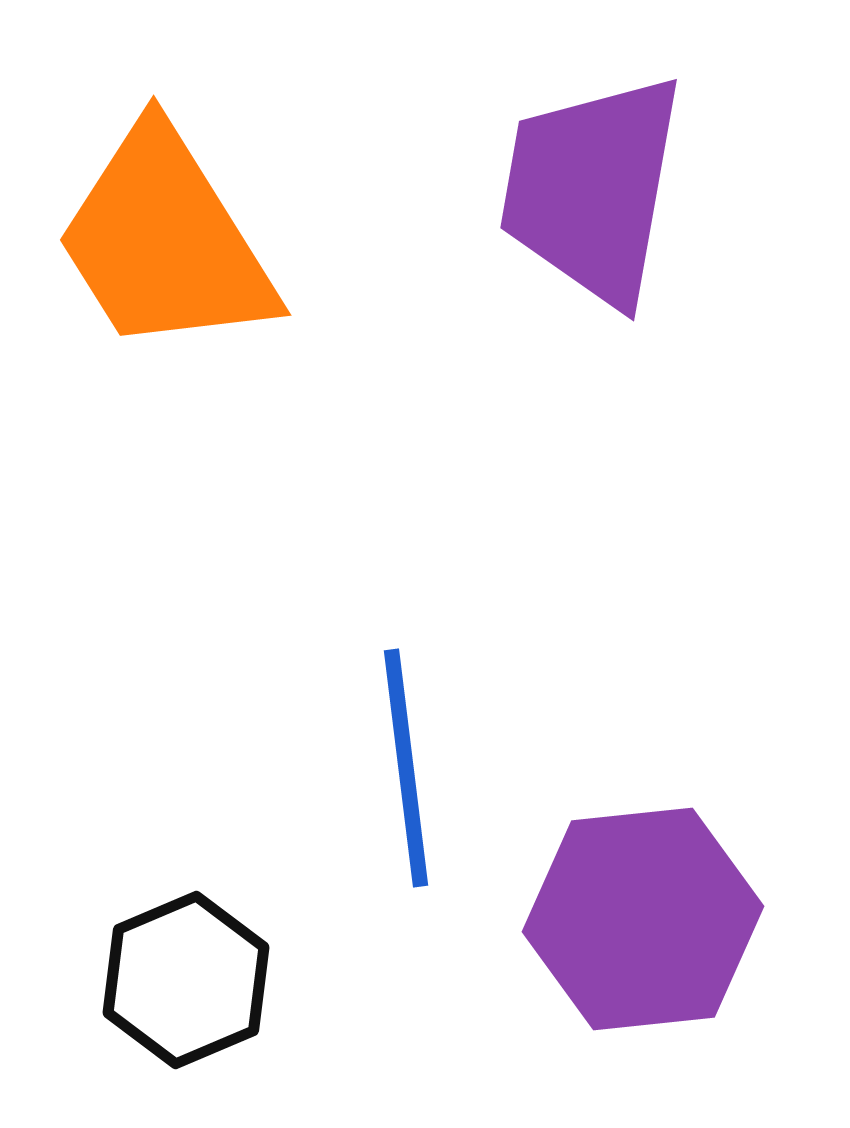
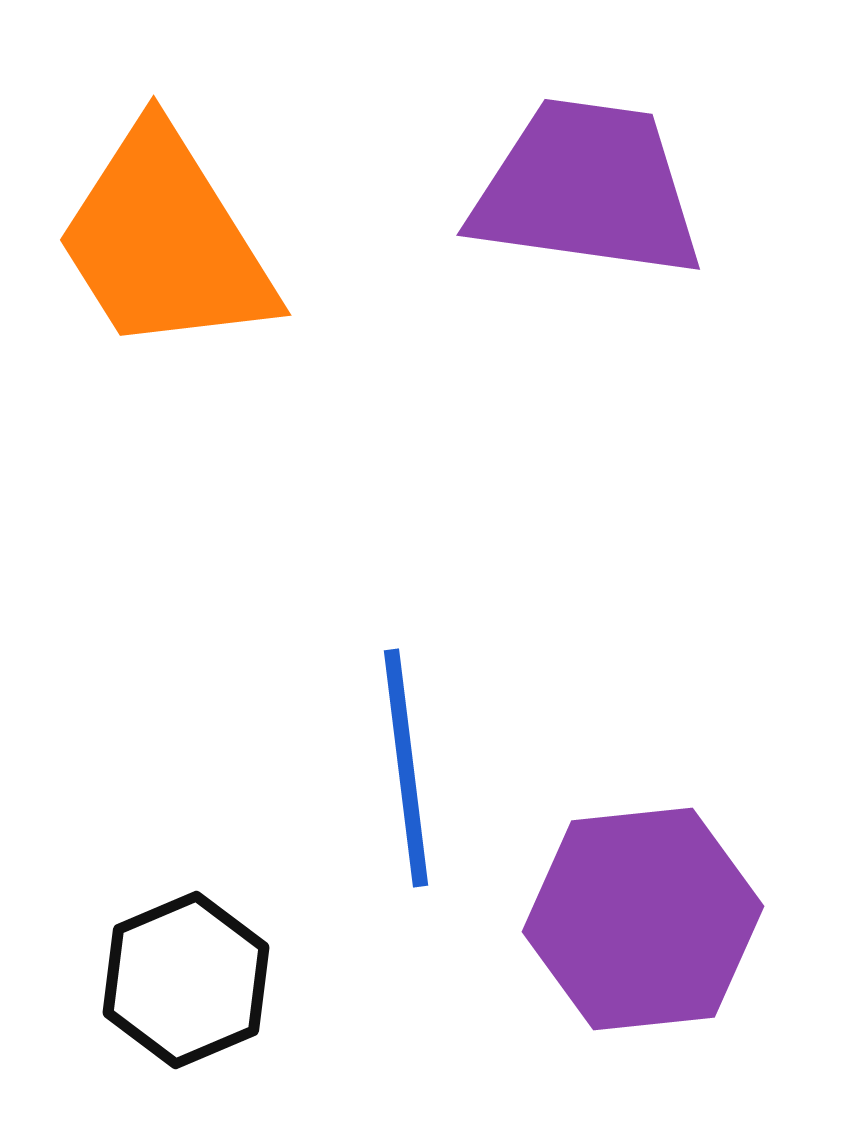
purple trapezoid: moved 5 px left; rotated 88 degrees clockwise
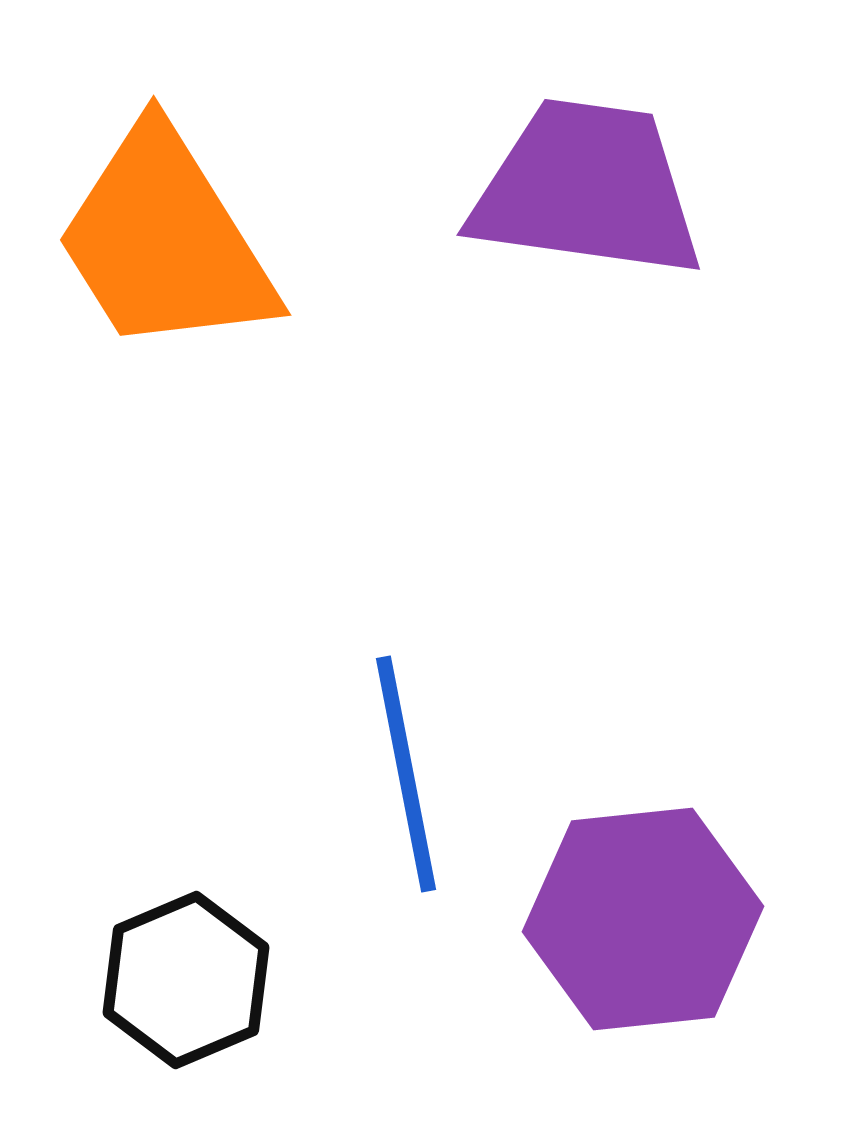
blue line: moved 6 px down; rotated 4 degrees counterclockwise
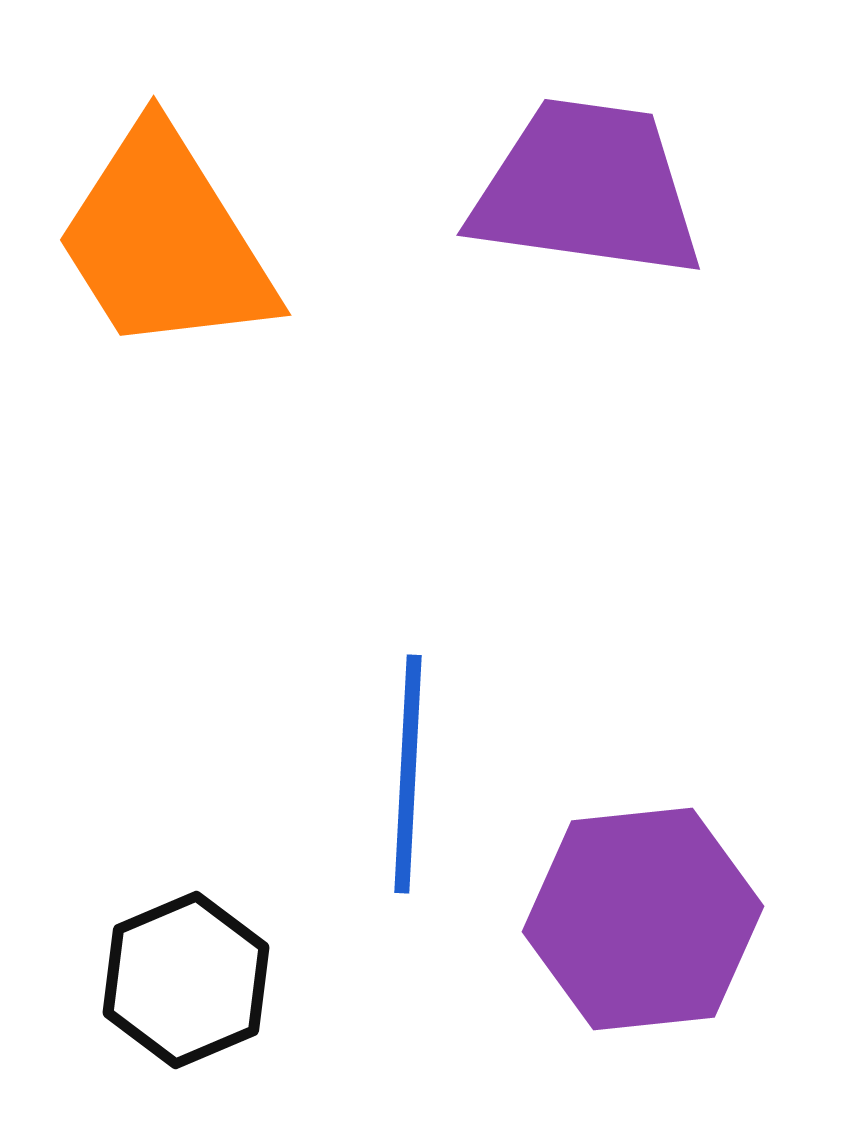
blue line: moved 2 px right; rotated 14 degrees clockwise
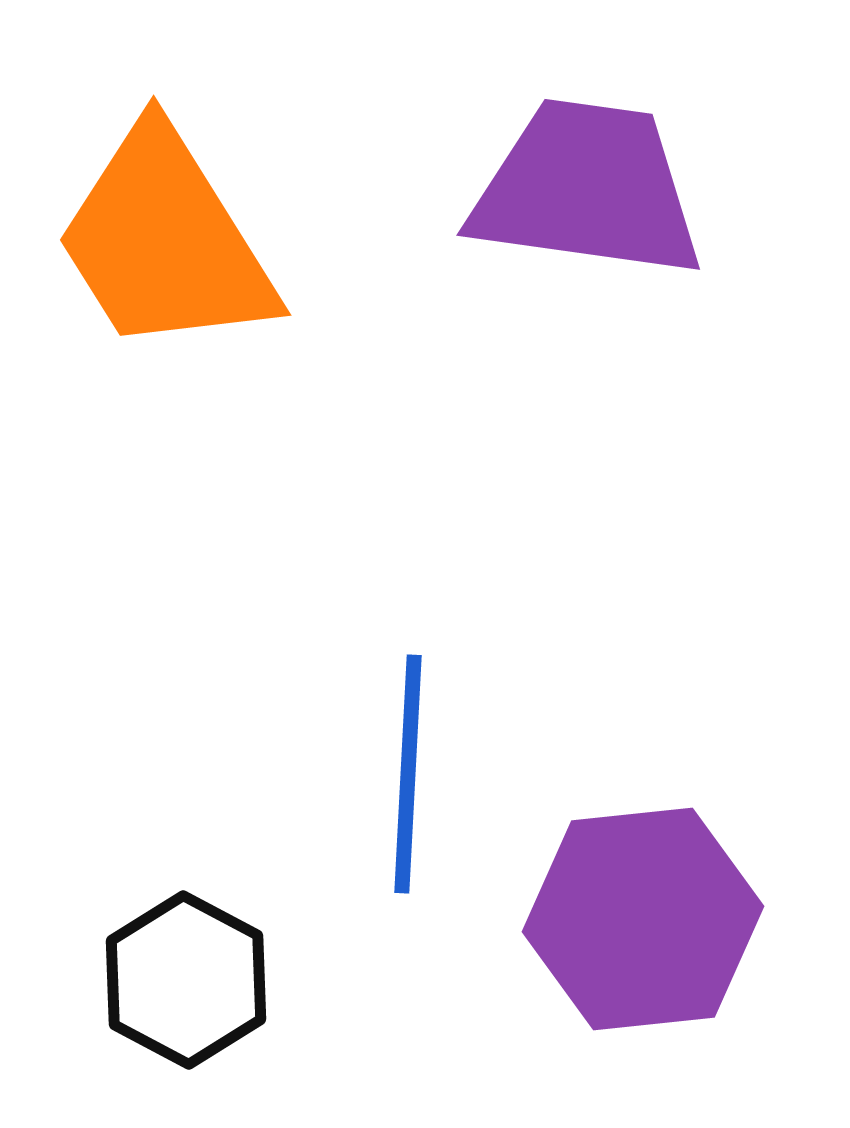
black hexagon: rotated 9 degrees counterclockwise
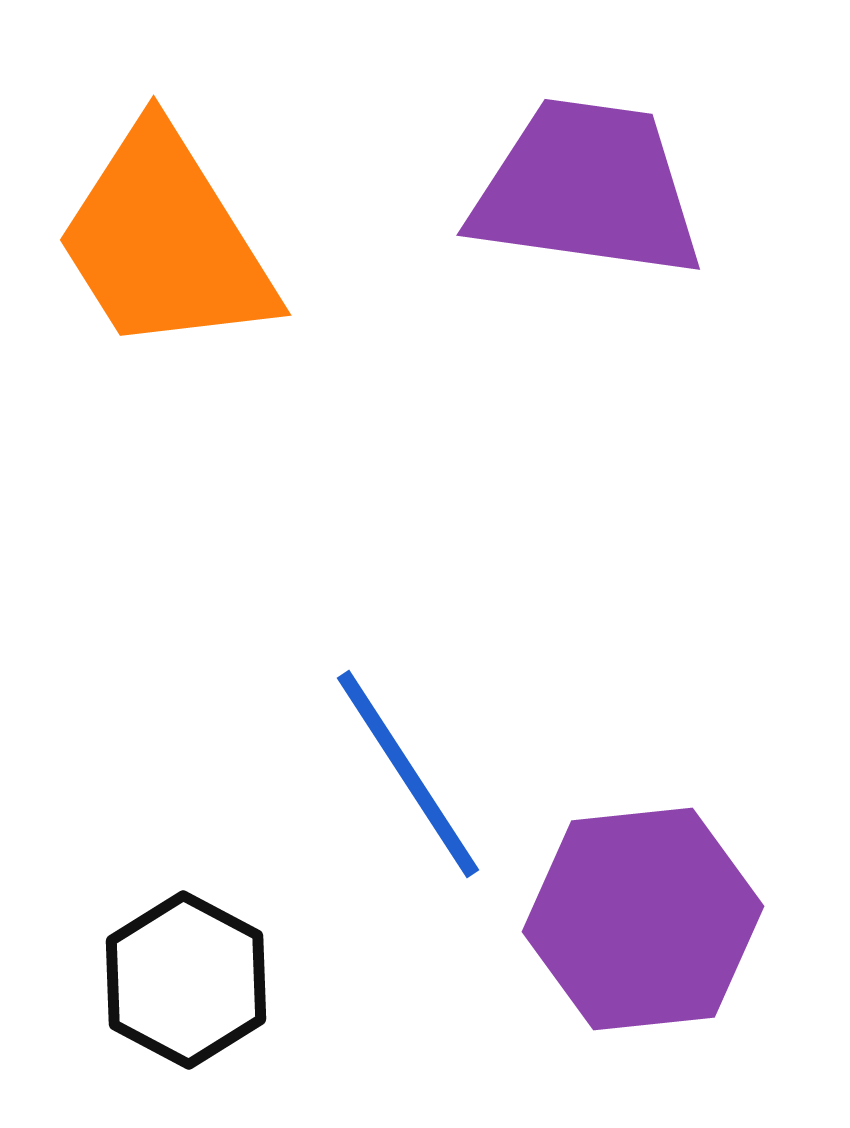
blue line: rotated 36 degrees counterclockwise
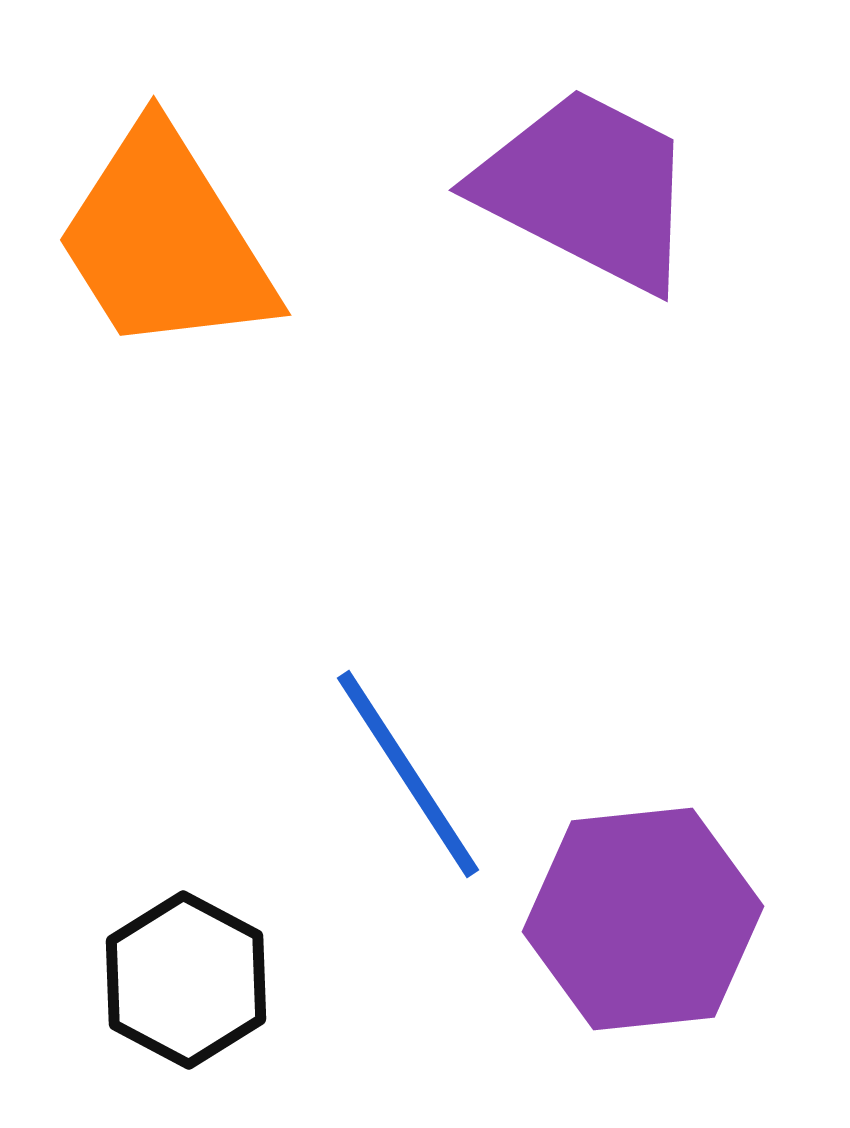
purple trapezoid: rotated 19 degrees clockwise
